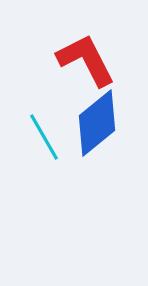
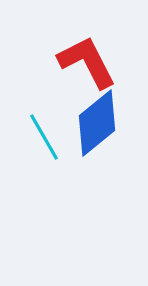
red L-shape: moved 1 px right, 2 px down
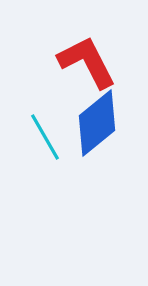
cyan line: moved 1 px right
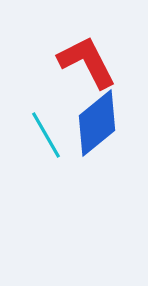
cyan line: moved 1 px right, 2 px up
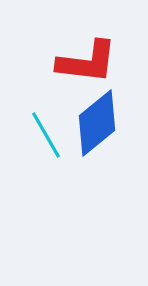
red L-shape: rotated 124 degrees clockwise
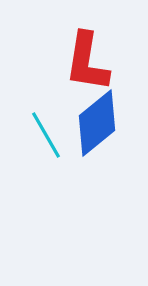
red L-shape: rotated 92 degrees clockwise
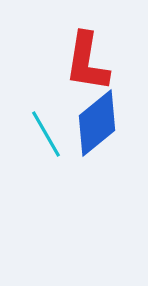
cyan line: moved 1 px up
